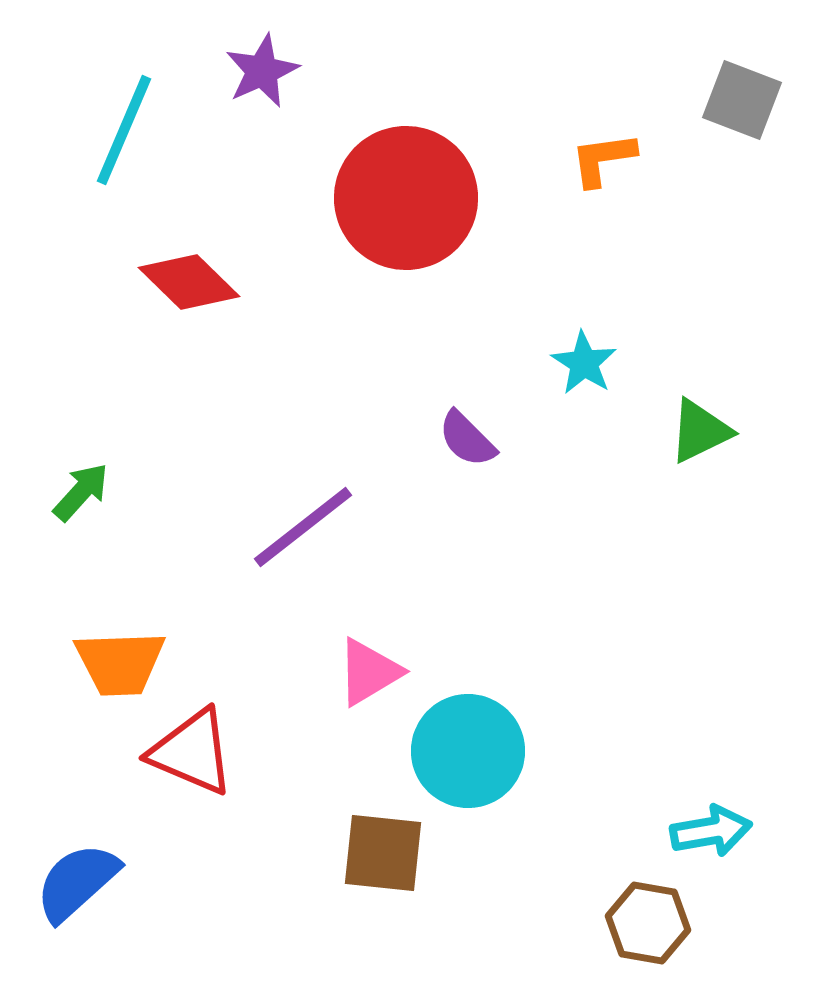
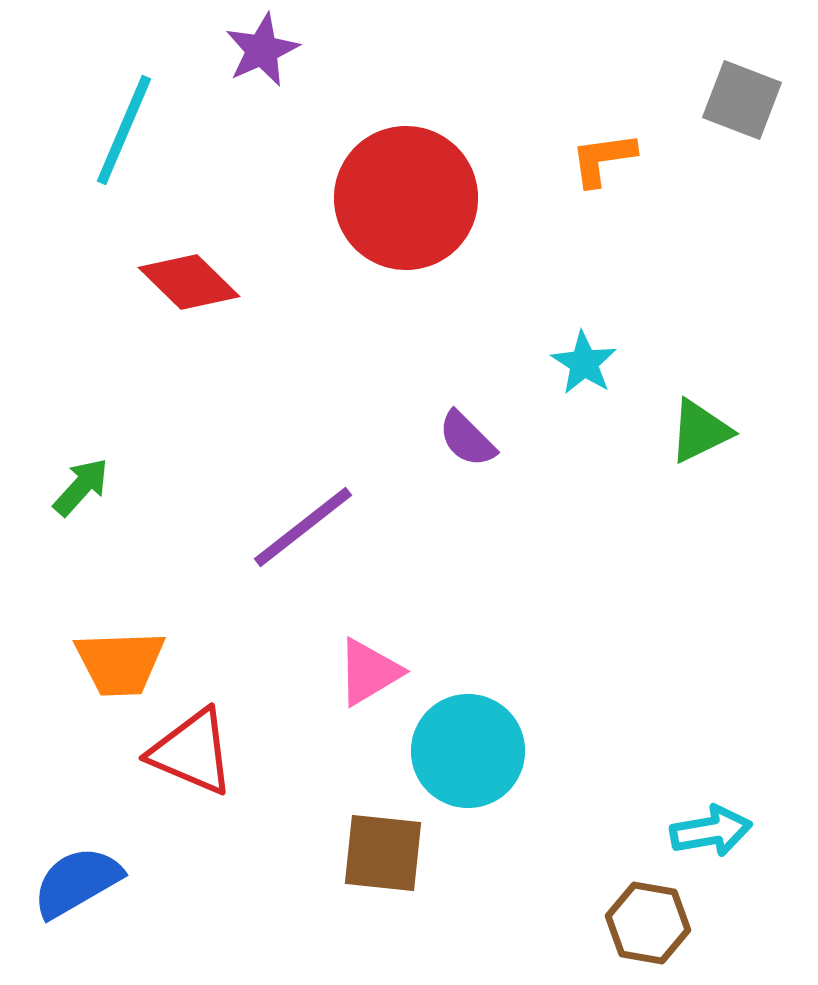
purple star: moved 21 px up
green arrow: moved 5 px up
blue semicircle: rotated 12 degrees clockwise
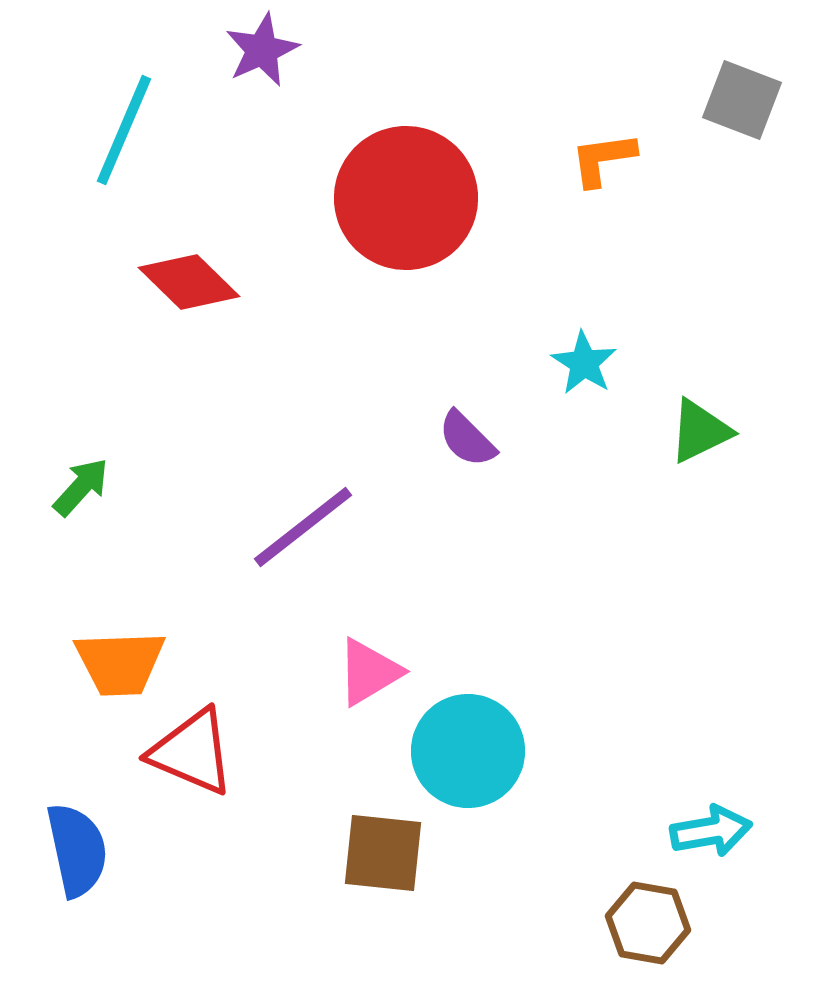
blue semicircle: moved 32 px up; rotated 108 degrees clockwise
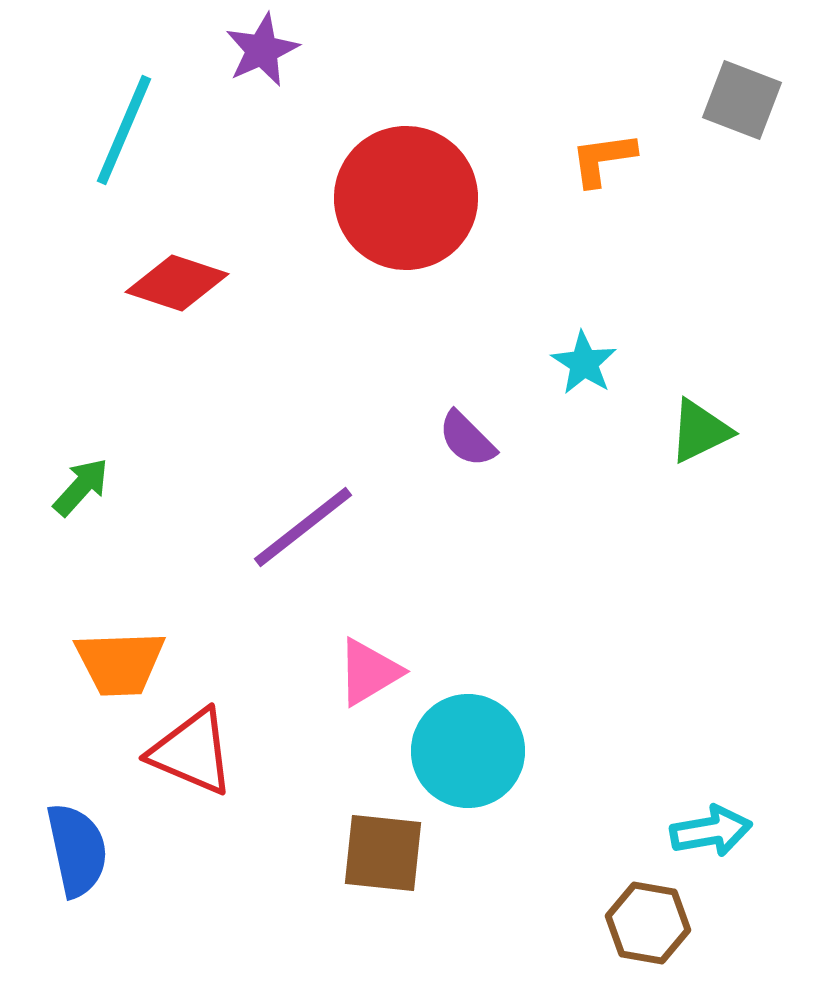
red diamond: moved 12 px left, 1 px down; rotated 26 degrees counterclockwise
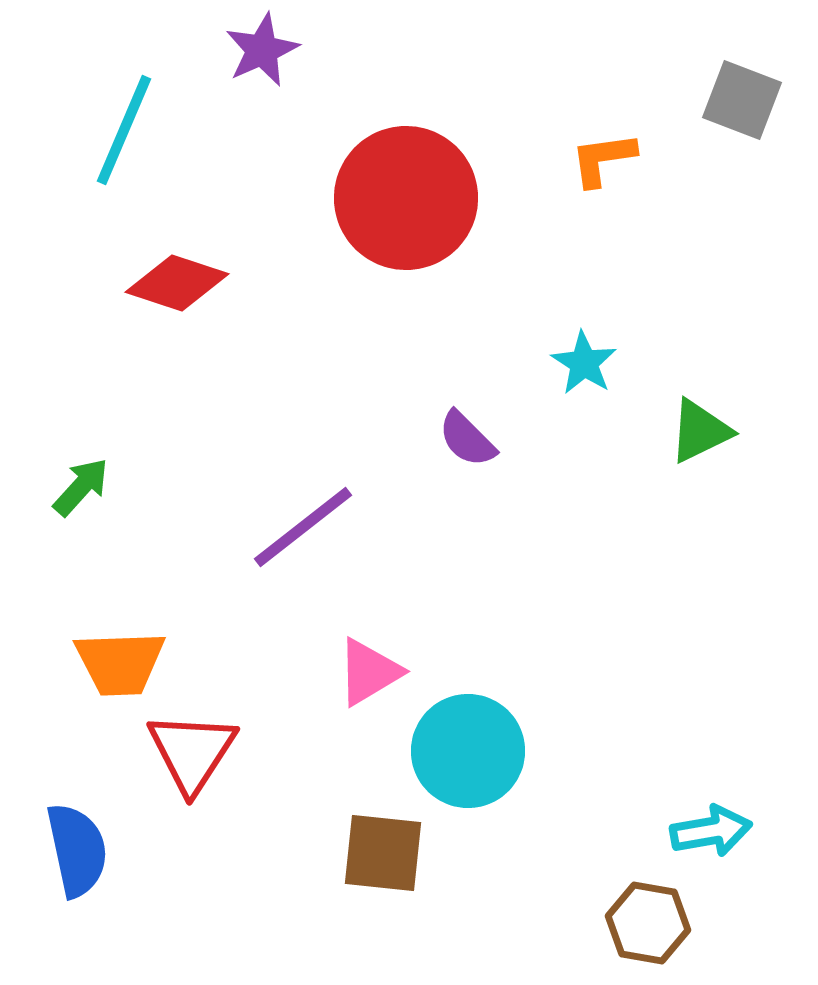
red triangle: rotated 40 degrees clockwise
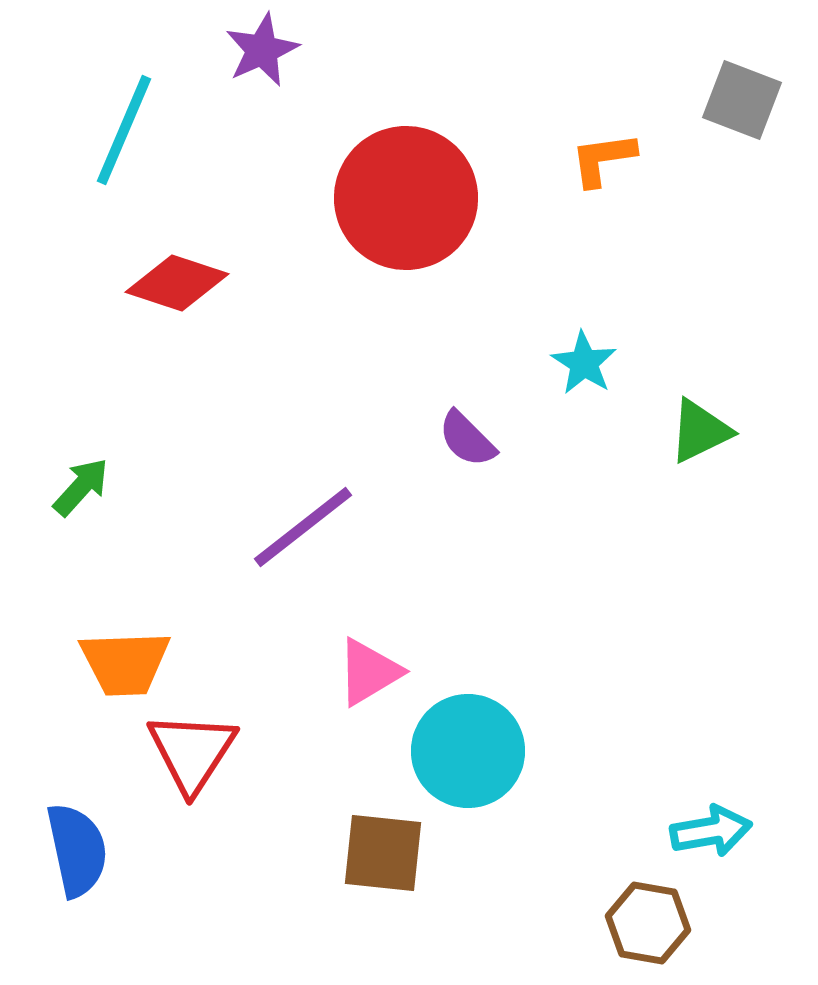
orange trapezoid: moved 5 px right
